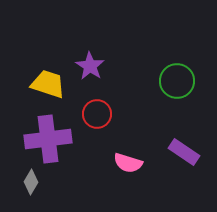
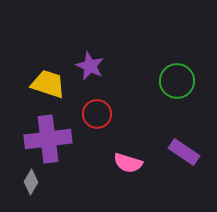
purple star: rotated 8 degrees counterclockwise
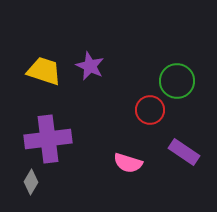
yellow trapezoid: moved 4 px left, 13 px up
red circle: moved 53 px right, 4 px up
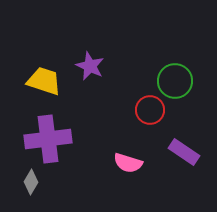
yellow trapezoid: moved 10 px down
green circle: moved 2 px left
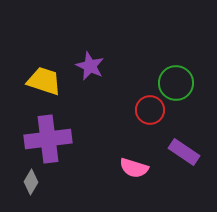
green circle: moved 1 px right, 2 px down
pink semicircle: moved 6 px right, 5 px down
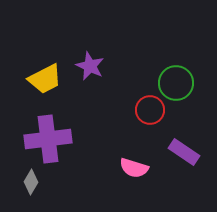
yellow trapezoid: moved 1 px right, 2 px up; rotated 135 degrees clockwise
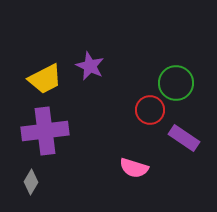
purple cross: moved 3 px left, 8 px up
purple rectangle: moved 14 px up
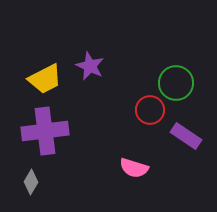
purple rectangle: moved 2 px right, 2 px up
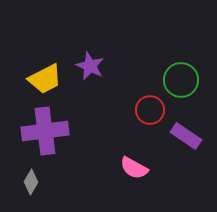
green circle: moved 5 px right, 3 px up
pink semicircle: rotated 12 degrees clockwise
